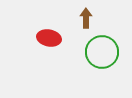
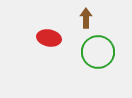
green circle: moved 4 px left
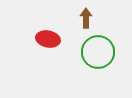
red ellipse: moved 1 px left, 1 px down
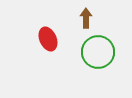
red ellipse: rotated 55 degrees clockwise
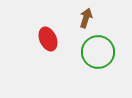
brown arrow: rotated 18 degrees clockwise
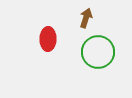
red ellipse: rotated 25 degrees clockwise
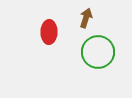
red ellipse: moved 1 px right, 7 px up
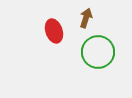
red ellipse: moved 5 px right, 1 px up; rotated 20 degrees counterclockwise
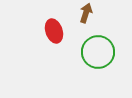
brown arrow: moved 5 px up
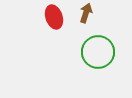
red ellipse: moved 14 px up
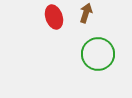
green circle: moved 2 px down
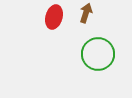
red ellipse: rotated 35 degrees clockwise
